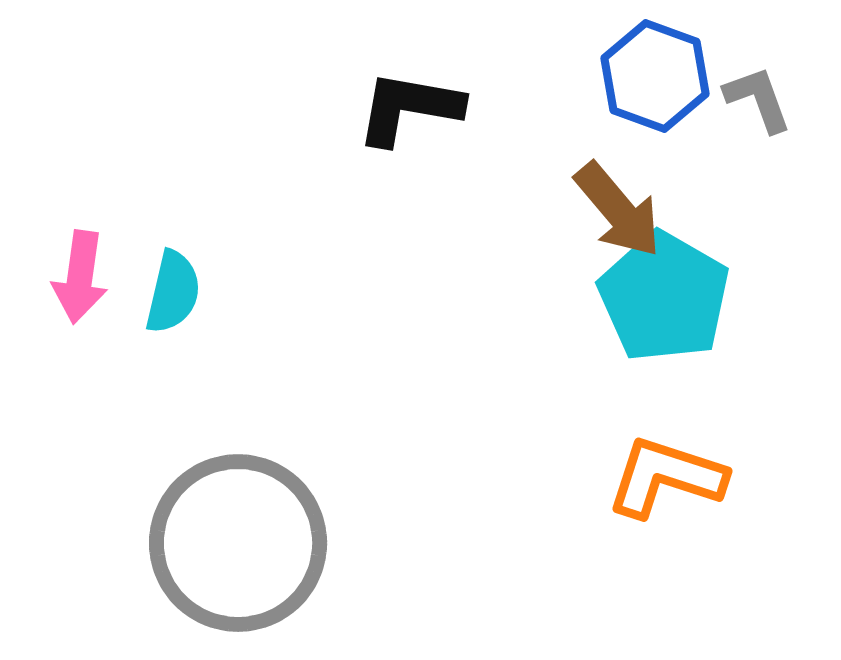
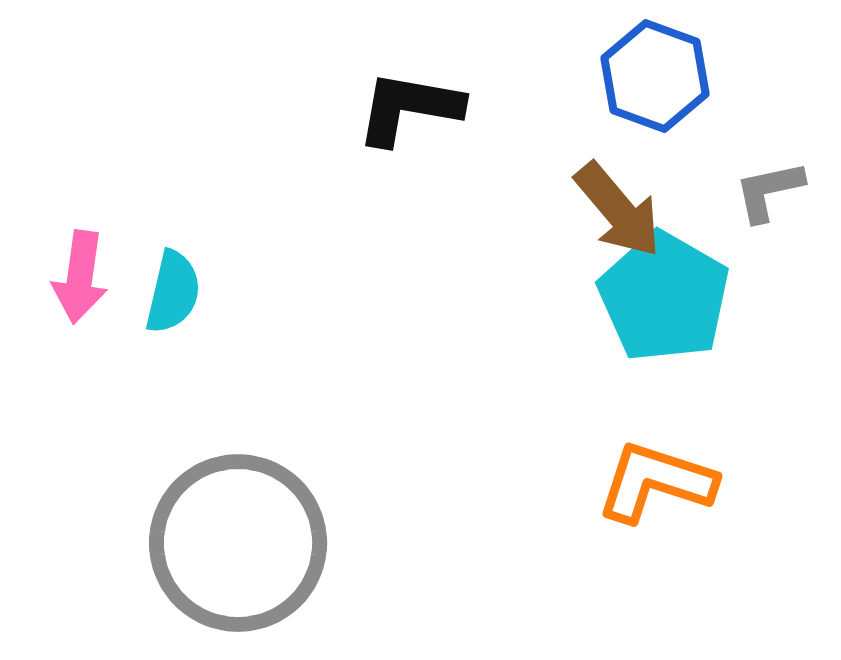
gray L-shape: moved 11 px right, 92 px down; rotated 82 degrees counterclockwise
orange L-shape: moved 10 px left, 5 px down
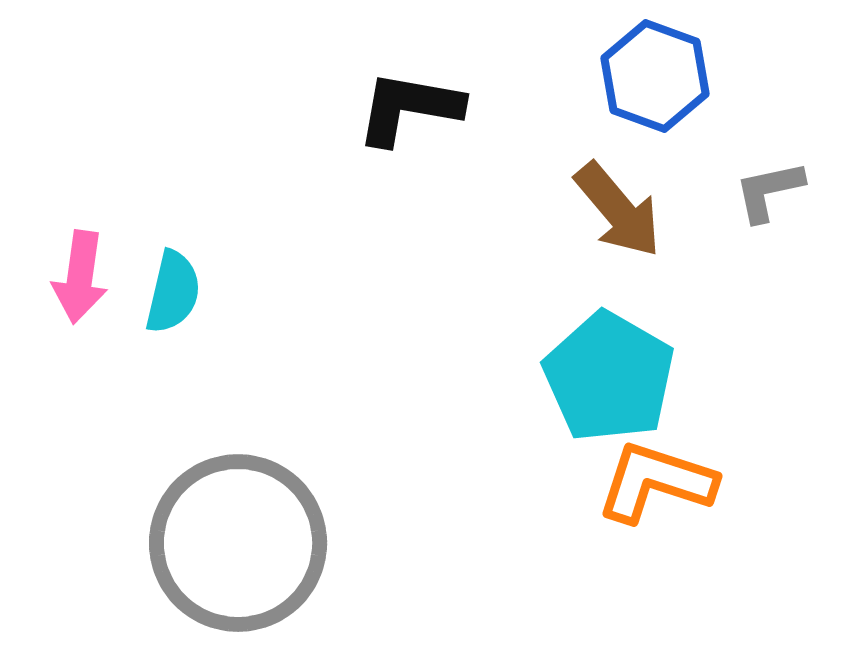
cyan pentagon: moved 55 px left, 80 px down
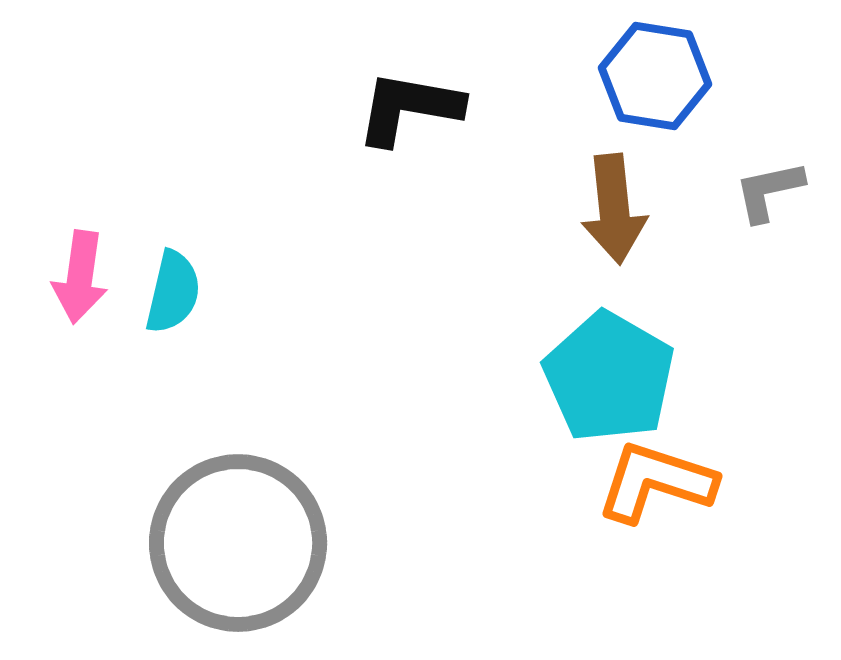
blue hexagon: rotated 11 degrees counterclockwise
brown arrow: moved 4 px left, 1 px up; rotated 34 degrees clockwise
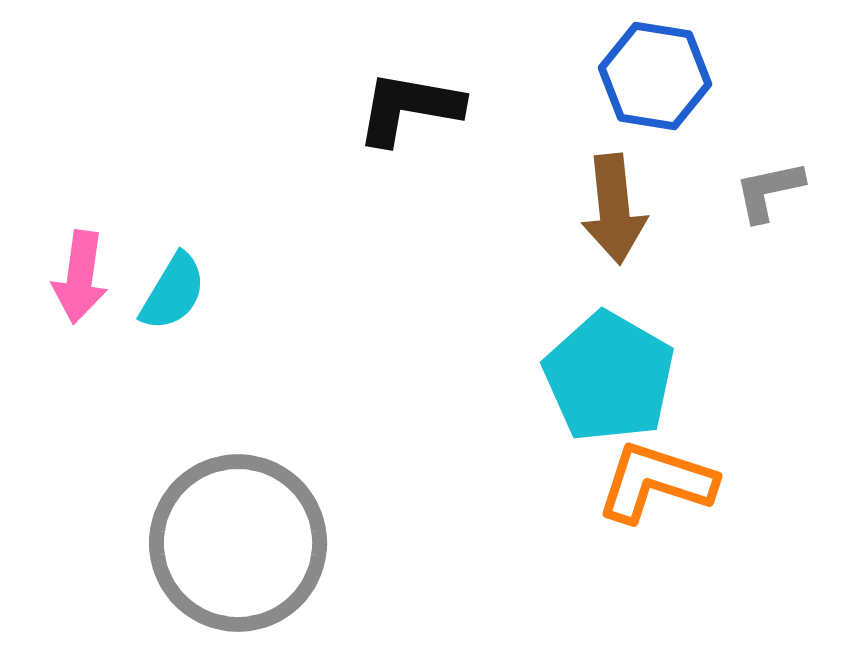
cyan semicircle: rotated 18 degrees clockwise
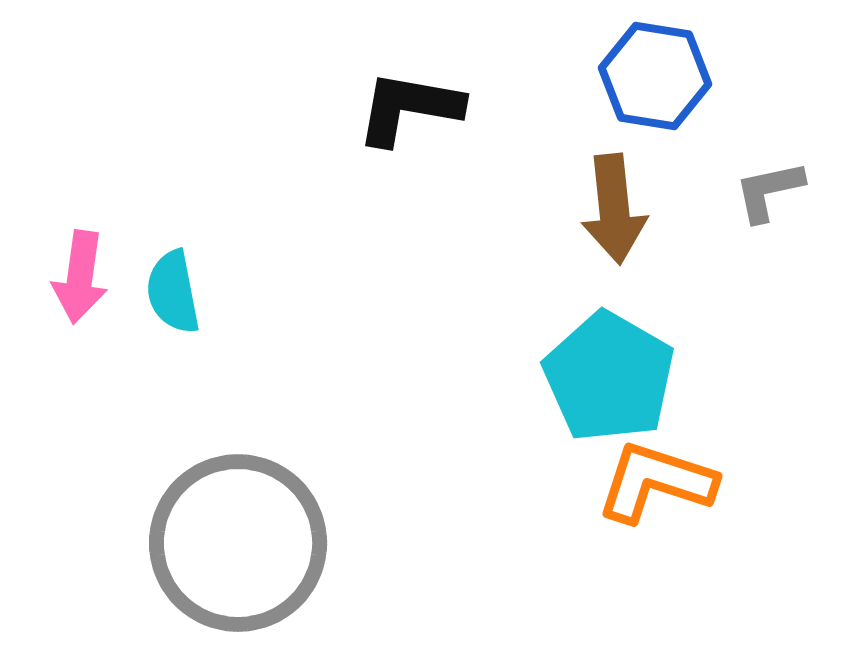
cyan semicircle: rotated 138 degrees clockwise
